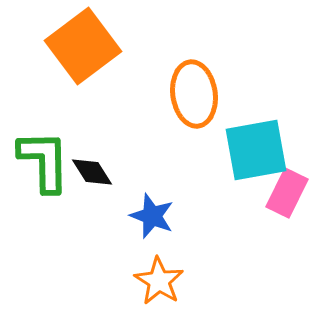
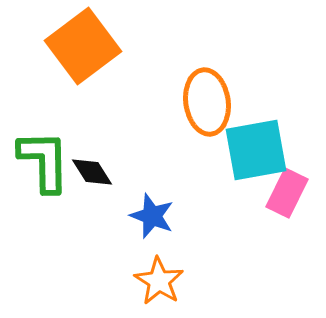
orange ellipse: moved 13 px right, 8 px down
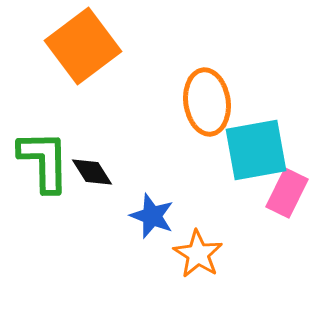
orange star: moved 39 px right, 27 px up
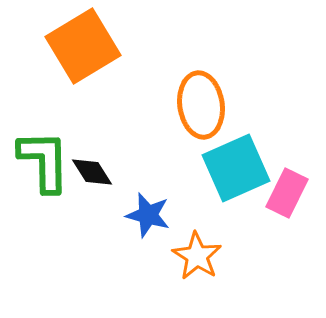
orange square: rotated 6 degrees clockwise
orange ellipse: moved 6 px left, 3 px down
cyan square: moved 20 px left, 18 px down; rotated 14 degrees counterclockwise
blue star: moved 4 px left, 1 px up; rotated 6 degrees counterclockwise
orange star: moved 1 px left, 2 px down
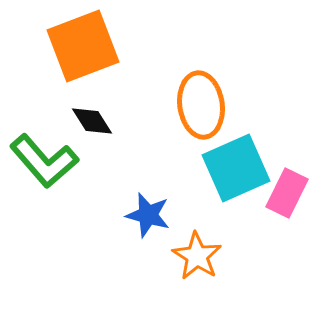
orange square: rotated 10 degrees clockwise
green L-shape: rotated 140 degrees clockwise
black diamond: moved 51 px up
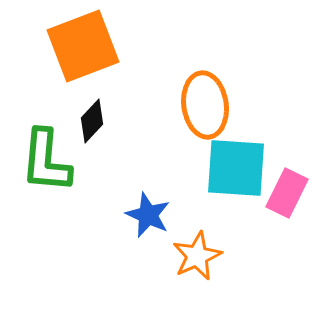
orange ellipse: moved 4 px right
black diamond: rotated 75 degrees clockwise
green L-shape: moved 2 px right; rotated 46 degrees clockwise
cyan square: rotated 28 degrees clockwise
blue star: rotated 9 degrees clockwise
orange star: rotated 15 degrees clockwise
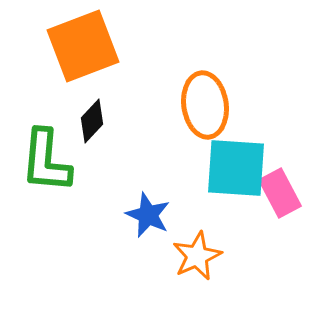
pink rectangle: moved 7 px left; rotated 54 degrees counterclockwise
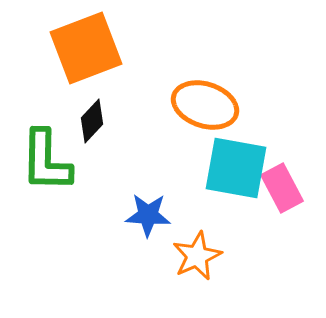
orange square: moved 3 px right, 2 px down
orange ellipse: rotated 64 degrees counterclockwise
green L-shape: rotated 4 degrees counterclockwise
cyan square: rotated 6 degrees clockwise
pink rectangle: moved 2 px right, 5 px up
blue star: rotated 21 degrees counterclockwise
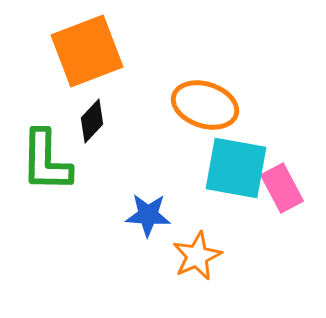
orange square: moved 1 px right, 3 px down
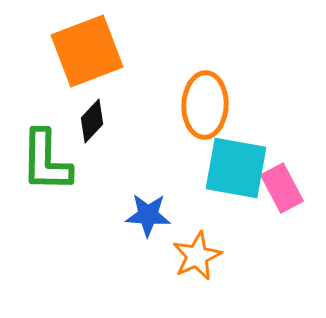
orange ellipse: rotated 74 degrees clockwise
